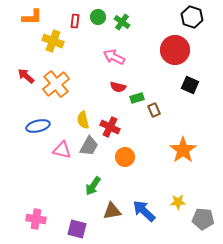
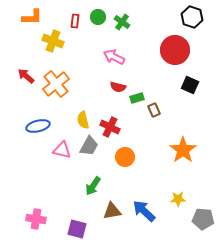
yellow star: moved 3 px up
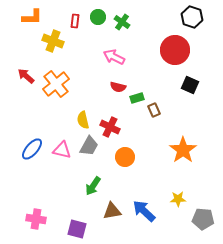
blue ellipse: moved 6 px left, 23 px down; rotated 35 degrees counterclockwise
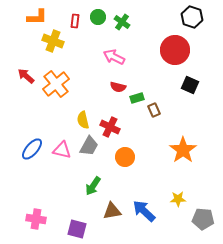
orange L-shape: moved 5 px right
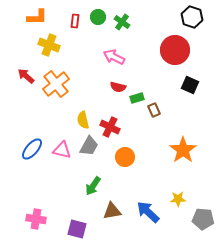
yellow cross: moved 4 px left, 4 px down
blue arrow: moved 4 px right, 1 px down
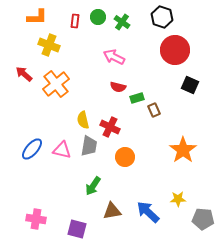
black hexagon: moved 30 px left
red arrow: moved 2 px left, 2 px up
gray trapezoid: rotated 20 degrees counterclockwise
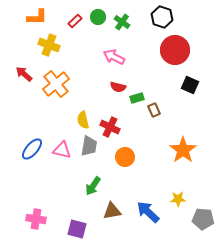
red rectangle: rotated 40 degrees clockwise
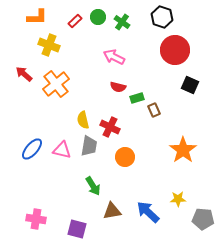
green arrow: rotated 66 degrees counterclockwise
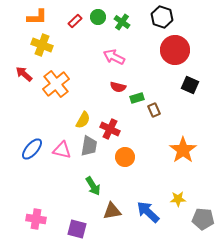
yellow cross: moved 7 px left
yellow semicircle: rotated 138 degrees counterclockwise
red cross: moved 2 px down
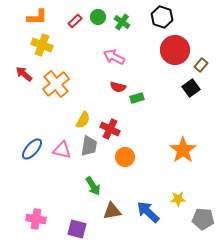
black square: moved 1 px right, 3 px down; rotated 30 degrees clockwise
brown rectangle: moved 47 px right, 45 px up; rotated 64 degrees clockwise
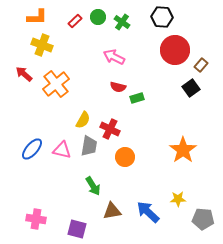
black hexagon: rotated 15 degrees counterclockwise
